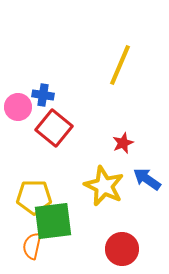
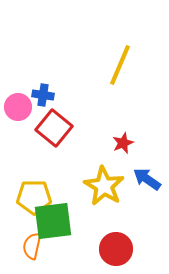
yellow star: rotated 6 degrees clockwise
red circle: moved 6 px left
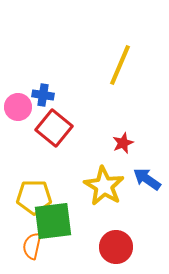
red circle: moved 2 px up
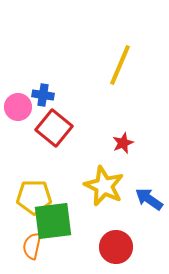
blue arrow: moved 2 px right, 20 px down
yellow star: rotated 6 degrees counterclockwise
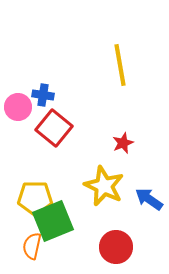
yellow line: rotated 33 degrees counterclockwise
yellow pentagon: moved 1 px right, 1 px down
green square: rotated 15 degrees counterclockwise
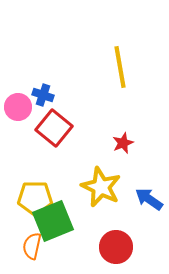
yellow line: moved 2 px down
blue cross: rotated 10 degrees clockwise
yellow star: moved 3 px left, 1 px down
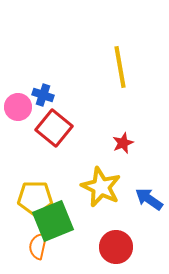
orange semicircle: moved 6 px right
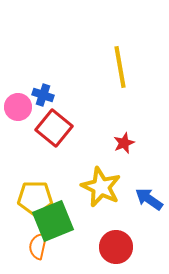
red star: moved 1 px right
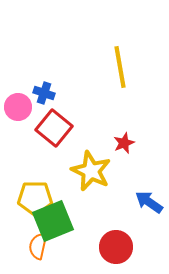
blue cross: moved 1 px right, 2 px up
yellow star: moved 10 px left, 16 px up
blue arrow: moved 3 px down
